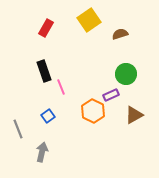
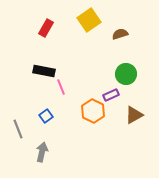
black rectangle: rotated 60 degrees counterclockwise
blue square: moved 2 px left
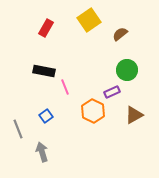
brown semicircle: rotated 21 degrees counterclockwise
green circle: moved 1 px right, 4 px up
pink line: moved 4 px right
purple rectangle: moved 1 px right, 3 px up
gray arrow: rotated 30 degrees counterclockwise
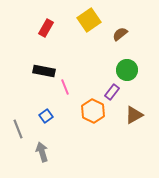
purple rectangle: rotated 28 degrees counterclockwise
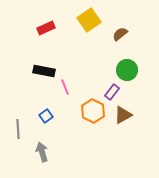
red rectangle: rotated 36 degrees clockwise
brown triangle: moved 11 px left
gray line: rotated 18 degrees clockwise
